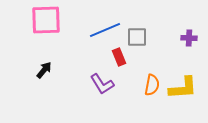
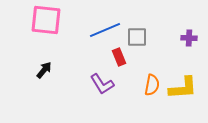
pink square: rotated 8 degrees clockwise
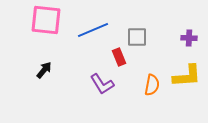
blue line: moved 12 px left
yellow L-shape: moved 4 px right, 12 px up
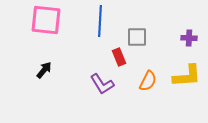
blue line: moved 7 px right, 9 px up; rotated 64 degrees counterclockwise
orange semicircle: moved 4 px left, 4 px up; rotated 15 degrees clockwise
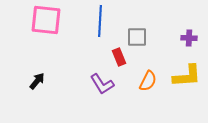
black arrow: moved 7 px left, 11 px down
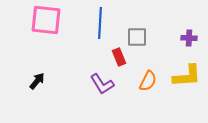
blue line: moved 2 px down
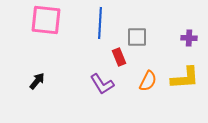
yellow L-shape: moved 2 px left, 2 px down
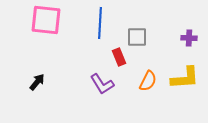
black arrow: moved 1 px down
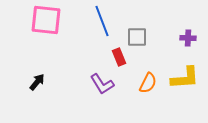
blue line: moved 2 px right, 2 px up; rotated 24 degrees counterclockwise
purple cross: moved 1 px left
orange semicircle: moved 2 px down
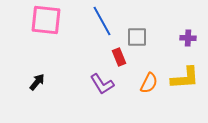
blue line: rotated 8 degrees counterclockwise
orange semicircle: moved 1 px right
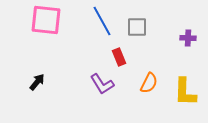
gray square: moved 10 px up
yellow L-shape: moved 14 px down; rotated 96 degrees clockwise
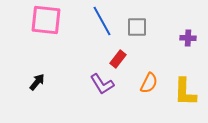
red rectangle: moved 1 px left, 2 px down; rotated 60 degrees clockwise
